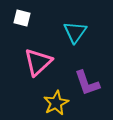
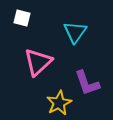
yellow star: moved 3 px right
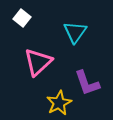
white square: rotated 24 degrees clockwise
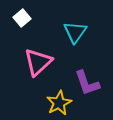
white square: rotated 12 degrees clockwise
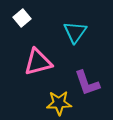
pink triangle: rotated 28 degrees clockwise
yellow star: rotated 25 degrees clockwise
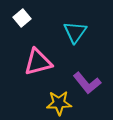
purple L-shape: rotated 20 degrees counterclockwise
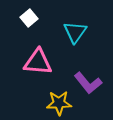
white square: moved 7 px right
pink triangle: rotated 20 degrees clockwise
purple L-shape: moved 1 px right
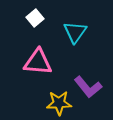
white square: moved 6 px right
purple L-shape: moved 4 px down
